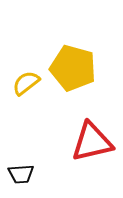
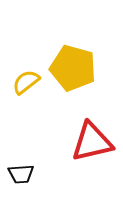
yellow semicircle: moved 1 px up
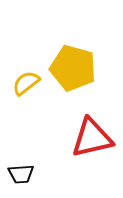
yellow semicircle: moved 1 px down
red triangle: moved 4 px up
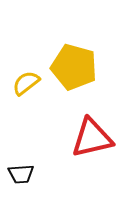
yellow pentagon: moved 1 px right, 1 px up
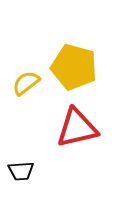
red triangle: moved 15 px left, 10 px up
black trapezoid: moved 3 px up
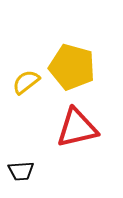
yellow pentagon: moved 2 px left
yellow semicircle: moved 1 px up
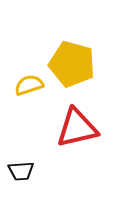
yellow pentagon: moved 3 px up
yellow semicircle: moved 3 px right, 3 px down; rotated 20 degrees clockwise
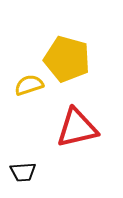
yellow pentagon: moved 5 px left, 5 px up
black trapezoid: moved 2 px right, 1 px down
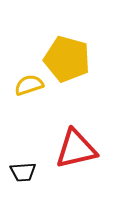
red triangle: moved 1 px left, 21 px down
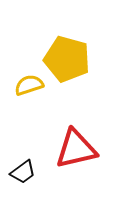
black trapezoid: rotated 32 degrees counterclockwise
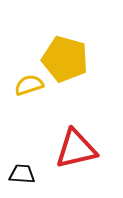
yellow pentagon: moved 2 px left
black trapezoid: moved 1 px left, 2 px down; rotated 140 degrees counterclockwise
